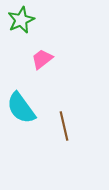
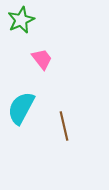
pink trapezoid: rotated 90 degrees clockwise
cyan semicircle: rotated 64 degrees clockwise
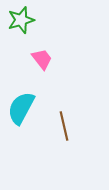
green star: rotated 8 degrees clockwise
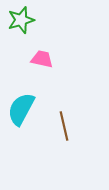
pink trapezoid: rotated 40 degrees counterclockwise
cyan semicircle: moved 1 px down
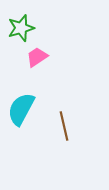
green star: moved 8 px down
pink trapezoid: moved 5 px left, 2 px up; rotated 45 degrees counterclockwise
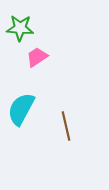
green star: moved 1 px left; rotated 20 degrees clockwise
brown line: moved 2 px right
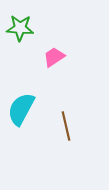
pink trapezoid: moved 17 px right
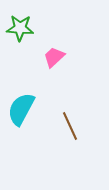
pink trapezoid: rotated 10 degrees counterclockwise
brown line: moved 4 px right; rotated 12 degrees counterclockwise
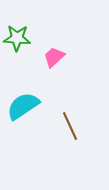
green star: moved 3 px left, 10 px down
cyan semicircle: moved 2 px right, 3 px up; rotated 28 degrees clockwise
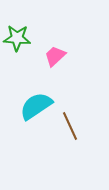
pink trapezoid: moved 1 px right, 1 px up
cyan semicircle: moved 13 px right
